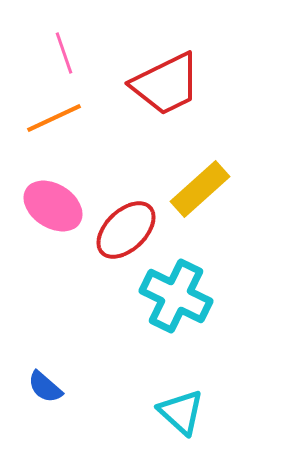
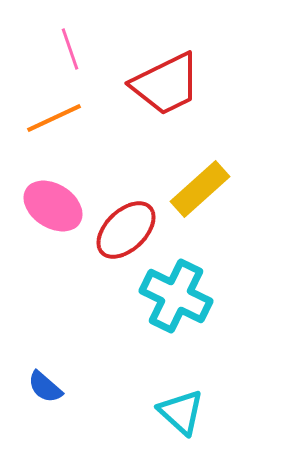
pink line: moved 6 px right, 4 px up
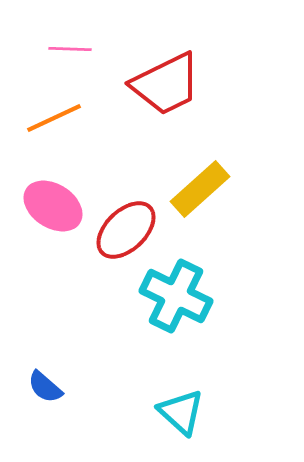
pink line: rotated 69 degrees counterclockwise
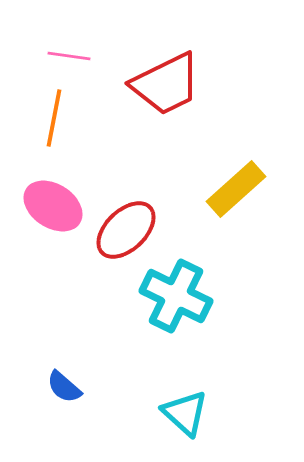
pink line: moved 1 px left, 7 px down; rotated 6 degrees clockwise
orange line: rotated 54 degrees counterclockwise
yellow rectangle: moved 36 px right
blue semicircle: moved 19 px right
cyan triangle: moved 4 px right, 1 px down
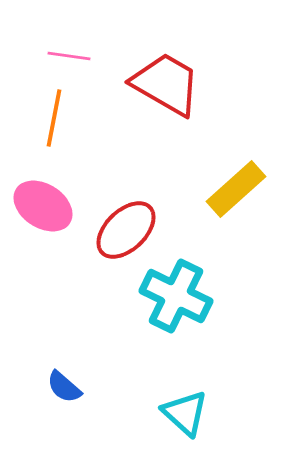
red trapezoid: rotated 124 degrees counterclockwise
pink ellipse: moved 10 px left
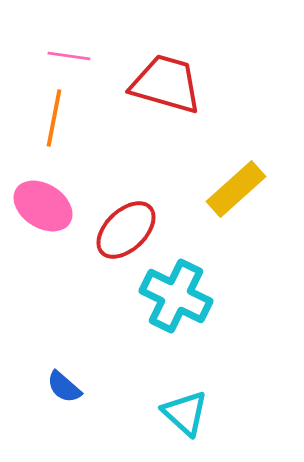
red trapezoid: rotated 14 degrees counterclockwise
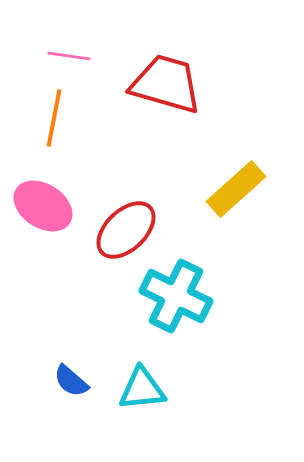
blue semicircle: moved 7 px right, 6 px up
cyan triangle: moved 43 px left, 24 px up; rotated 48 degrees counterclockwise
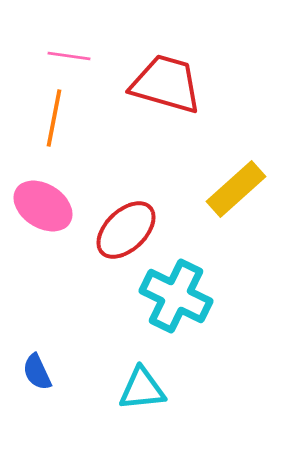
blue semicircle: moved 34 px left, 9 px up; rotated 24 degrees clockwise
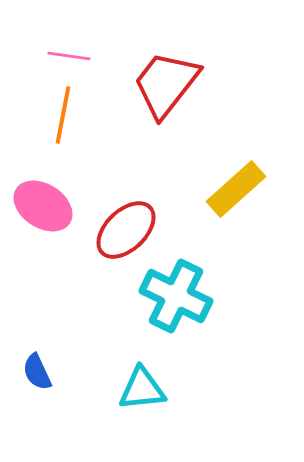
red trapezoid: rotated 68 degrees counterclockwise
orange line: moved 9 px right, 3 px up
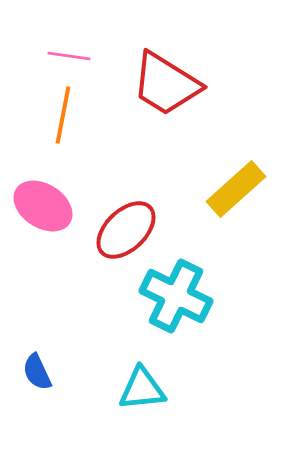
red trapezoid: rotated 96 degrees counterclockwise
